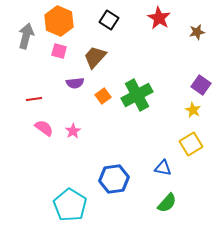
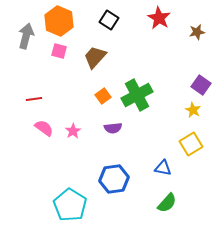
purple semicircle: moved 38 px right, 45 px down
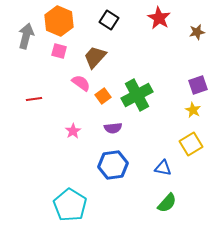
purple square: moved 3 px left; rotated 36 degrees clockwise
pink semicircle: moved 37 px right, 45 px up
blue hexagon: moved 1 px left, 14 px up
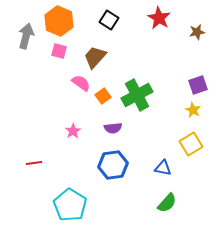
red line: moved 64 px down
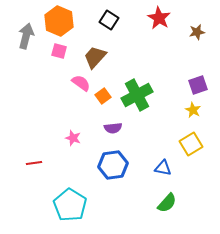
pink star: moved 7 px down; rotated 21 degrees counterclockwise
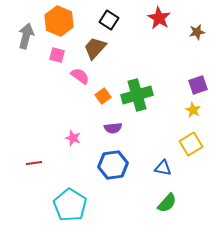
pink square: moved 2 px left, 4 px down
brown trapezoid: moved 9 px up
pink semicircle: moved 1 px left, 7 px up
green cross: rotated 12 degrees clockwise
